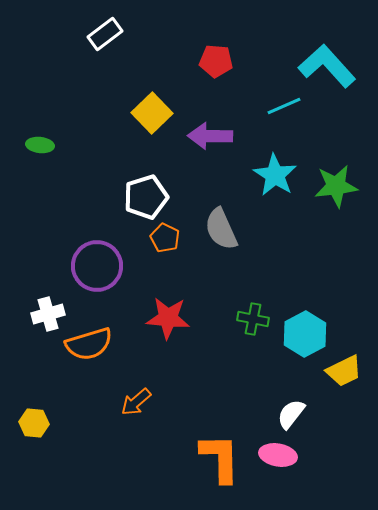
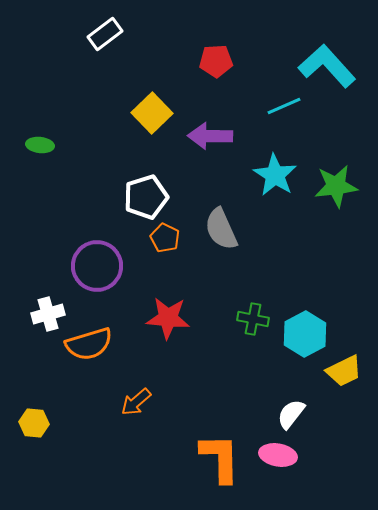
red pentagon: rotated 8 degrees counterclockwise
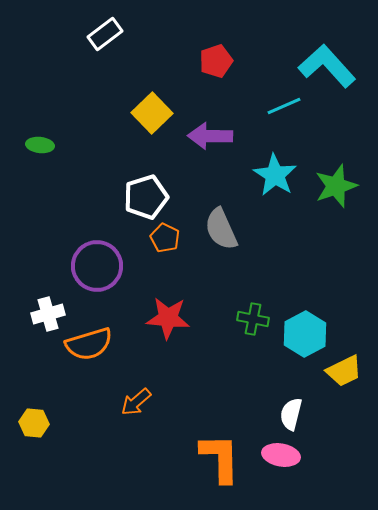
red pentagon: rotated 16 degrees counterclockwise
green star: rotated 12 degrees counterclockwise
white semicircle: rotated 24 degrees counterclockwise
pink ellipse: moved 3 px right
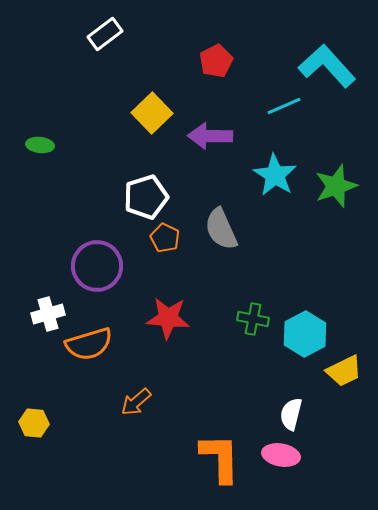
red pentagon: rotated 8 degrees counterclockwise
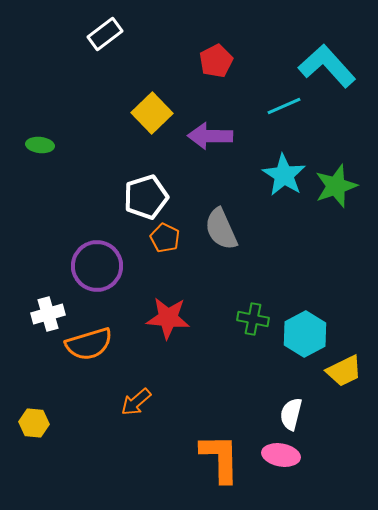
cyan star: moved 9 px right
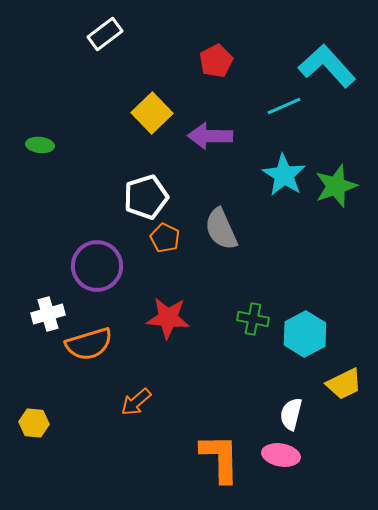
yellow trapezoid: moved 13 px down
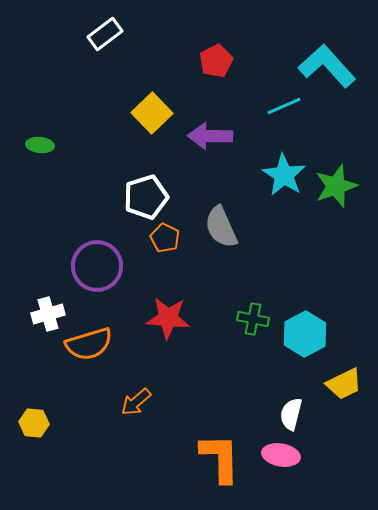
gray semicircle: moved 2 px up
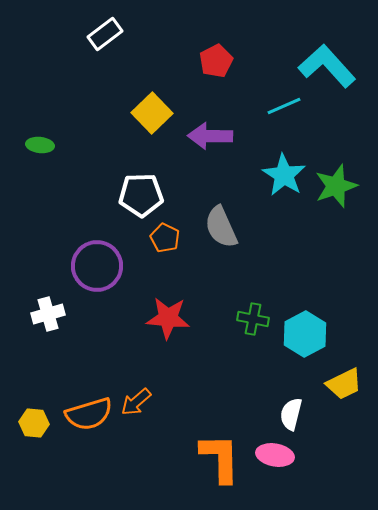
white pentagon: moved 5 px left, 2 px up; rotated 15 degrees clockwise
orange semicircle: moved 70 px down
pink ellipse: moved 6 px left
